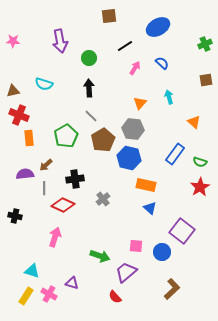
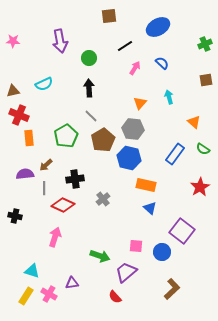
cyan semicircle at (44, 84): rotated 42 degrees counterclockwise
green semicircle at (200, 162): moved 3 px right, 13 px up; rotated 16 degrees clockwise
purple triangle at (72, 283): rotated 24 degrees counterclockwise
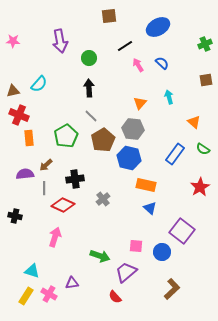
pink arrow at (135, 68): moved 3 px right, 3 px up; rotated 64 degrees counterclockwise
cyan semicircle at (44, 84): moved 5 px left; rotated 24 degrees counterclockwise
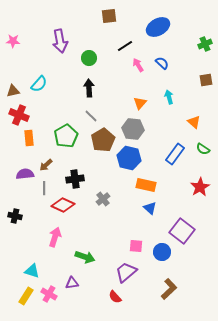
green arrow at (100, 256): moved 15 px left, 1 px down
brown L-shape at (172, 289): moved 3 px left
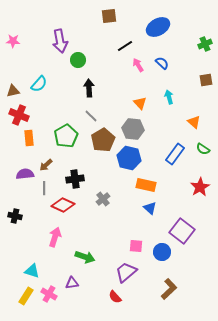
green circle at (89, 58): moved 11 px left, 2 px down
orange triangle at (140, 103): rotated 24 degrees counterclockwise
